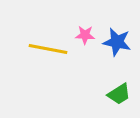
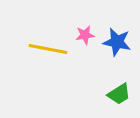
pink star: rotated 12 degrees counterclockwise
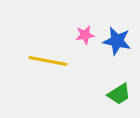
blue star: moved 1 px up
yellow line: moved 12 px down
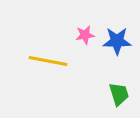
blue star: rotated 12 degrees counterclockwise
green trapezoid: rotated 75 degrees counterclockwise
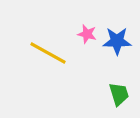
pink star: moved 2 px right, 1 px up; rotated 24 degrees clockwise
yellow line: moved 8 px up; rotated 18 degrees clockwise
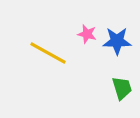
green trapezoid: moved 3 px right, 6 px up
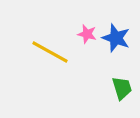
blue star: moved 1 px left, 3 px up; rotated 20 degrees clockwise
yellow line: moved 2 px right, 1 px up
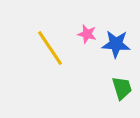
blue star: moved 6 px down; rotated 16 degrees counterclockwise
yellow line: moved 4 px up; rotated 27 degrees clockwise
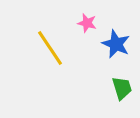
pink star: moved 11 px up
blue star: rotated 20 degrees clockwise
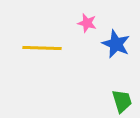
yellow line: moved 8 px left; rotated 54 degrees counterclockwise
green trapezoid: moved 13 px down
